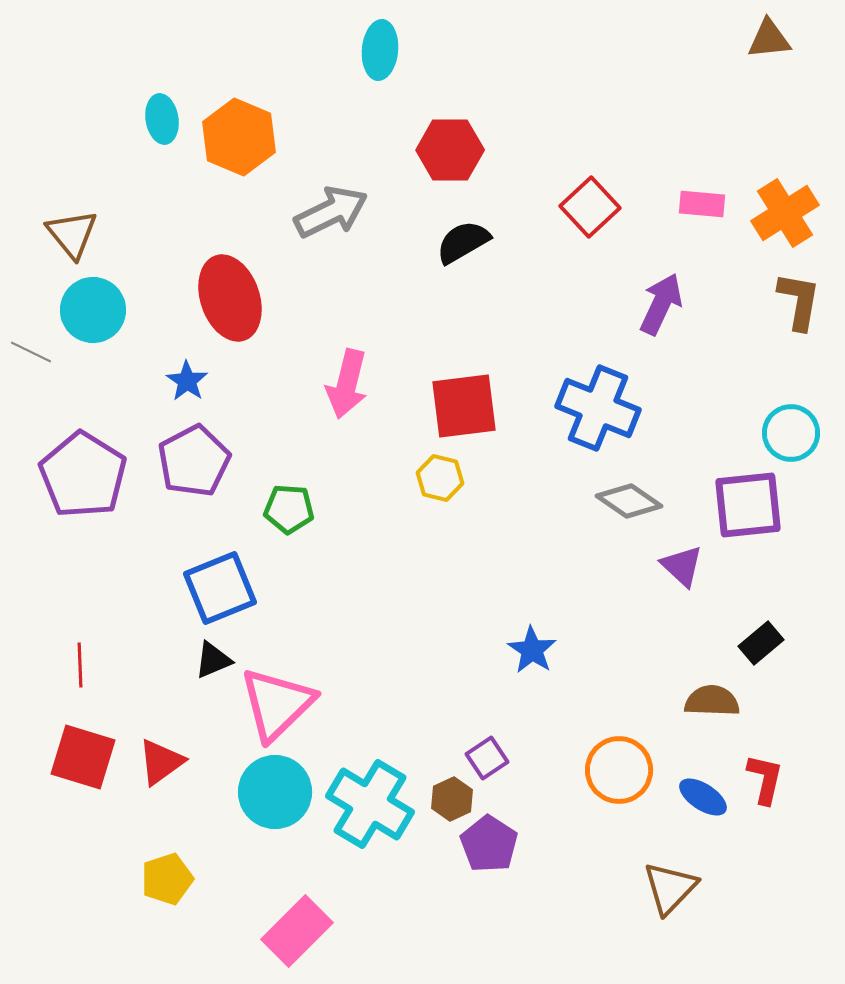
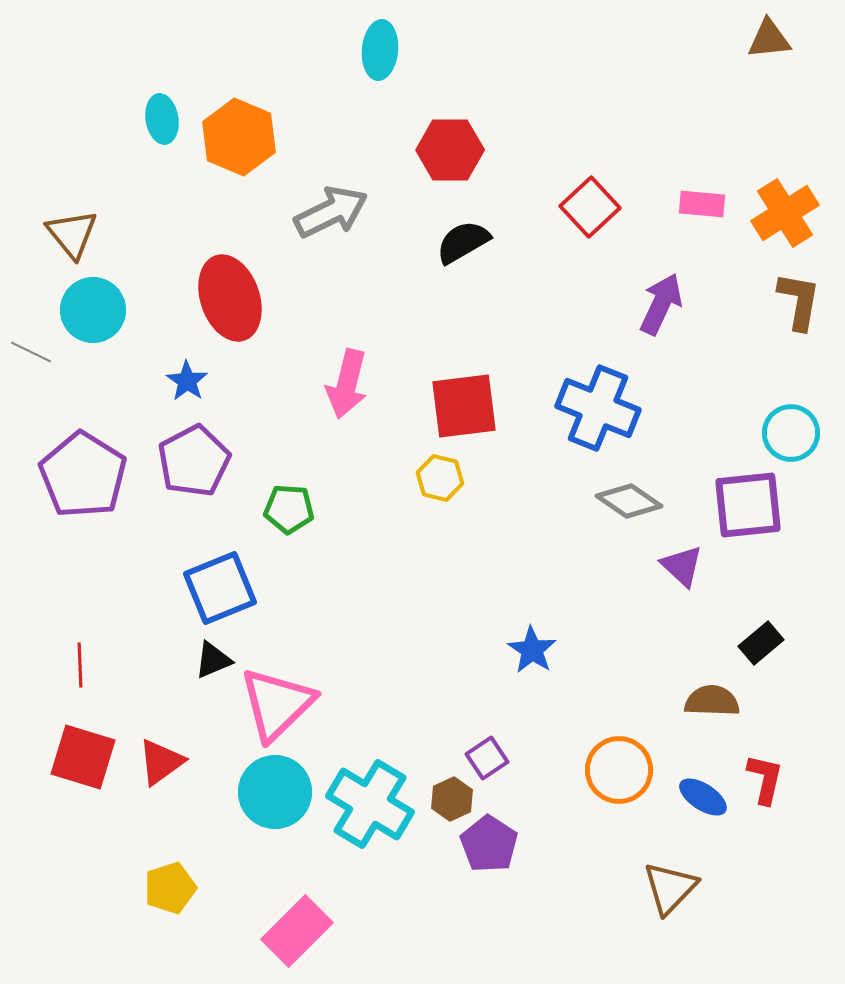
yellow pentagon at (167, 879): moved 3 px right, 9 px down
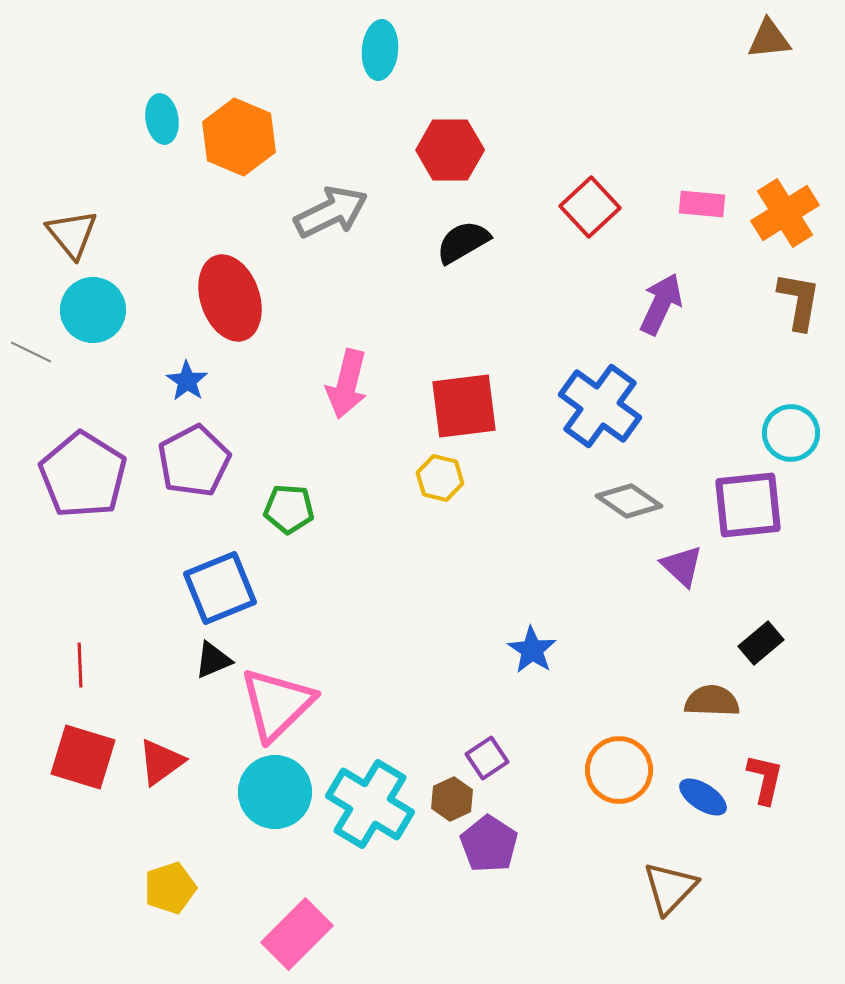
blue cross at (598, 408): moved 2 px right, 2 px up; rotated 14 degrees clockwise
pink rectangle at (297, 931): moved 3 px down
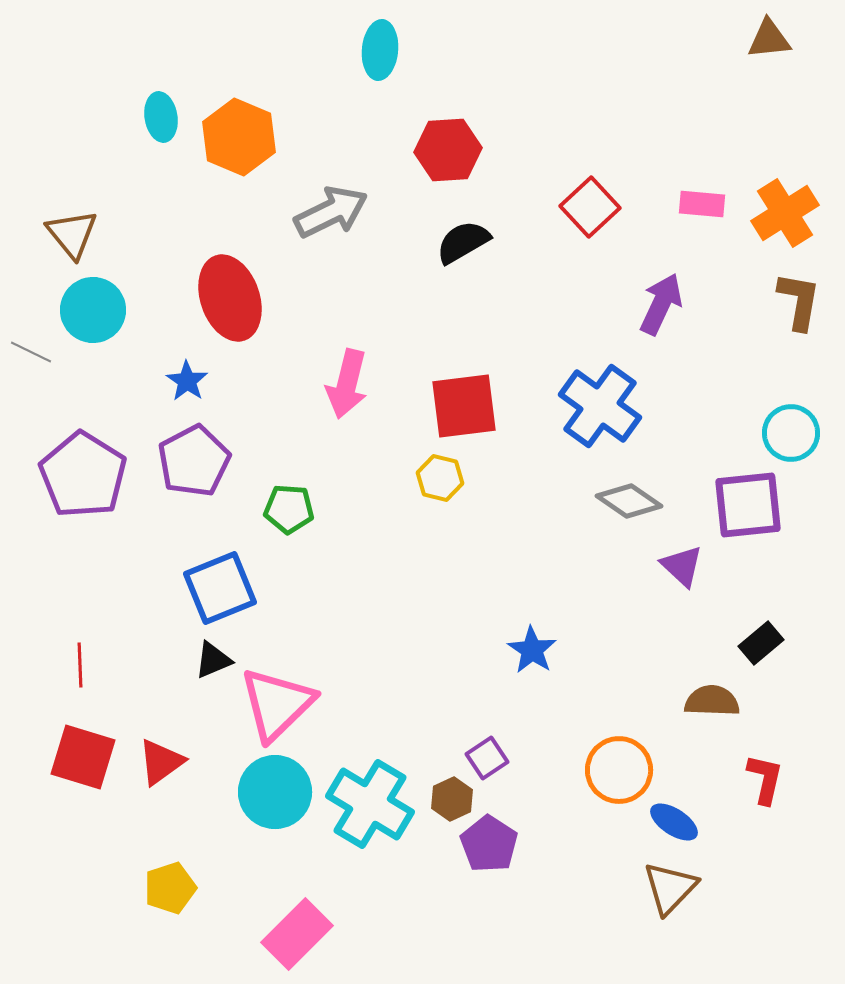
cyan ellipse at (162, 119): moved 1 px left, 2 px up
red hexagon at (450, 150): moved 2 px left; rotated 4 degrees counterclockwise
blue ellipse at (703, 797): moved 29 px left, 25 px down
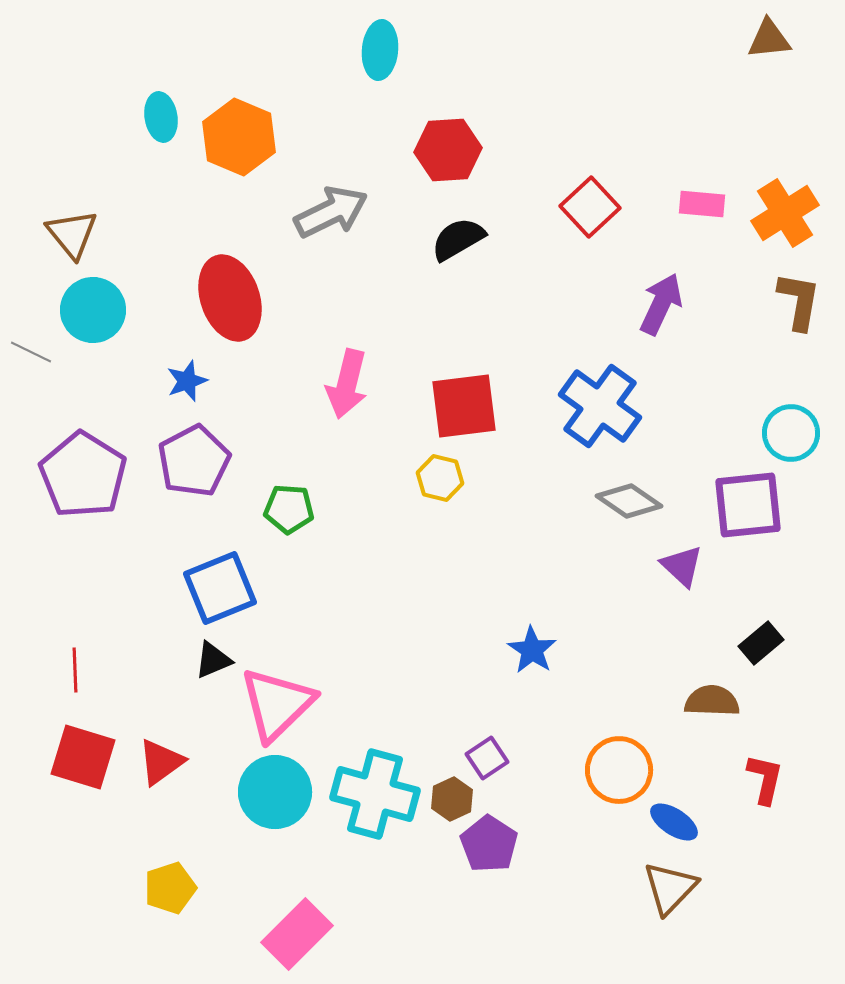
black semicircle at (463, 242): moved 5 px left, 3 px up
blue star at (187, 381): rotated 18 degrees clockwise
red line at (80, 665): moved 5 px left, 5 px down
cyan cross at (370, 804): moved 5 px right, 10 px up; rotated 16 degrees counterclockwise
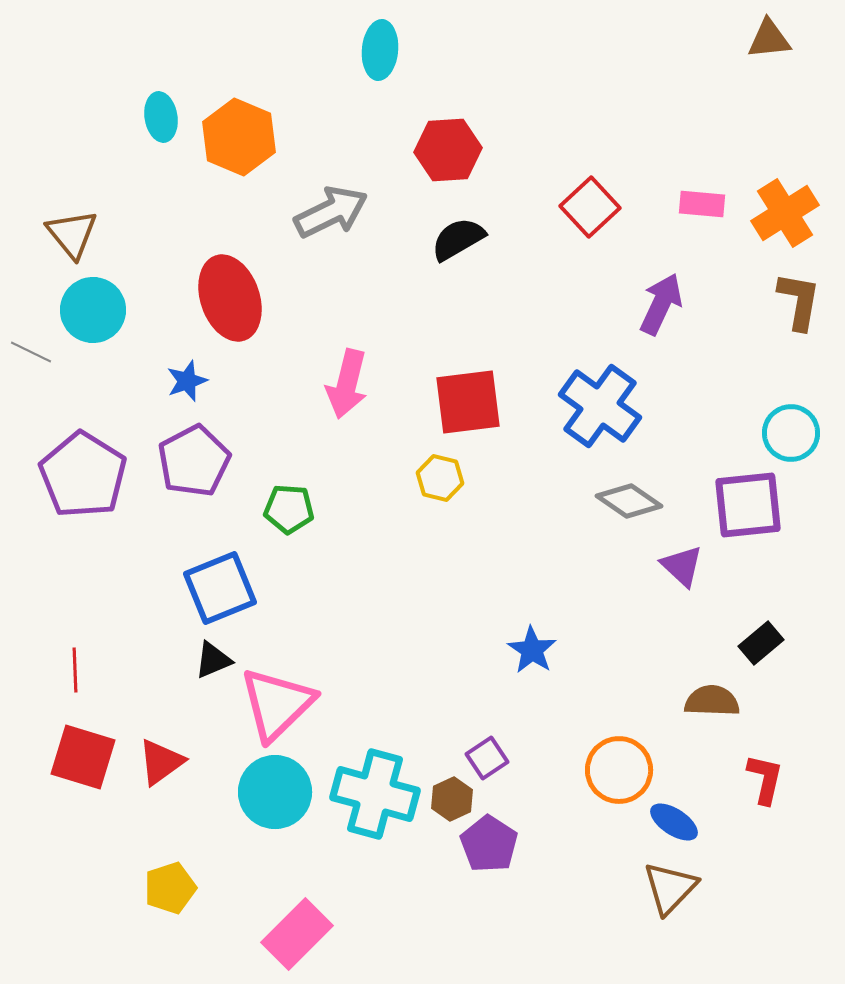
red square at (464, 406): moved 4 px right, 4 px up
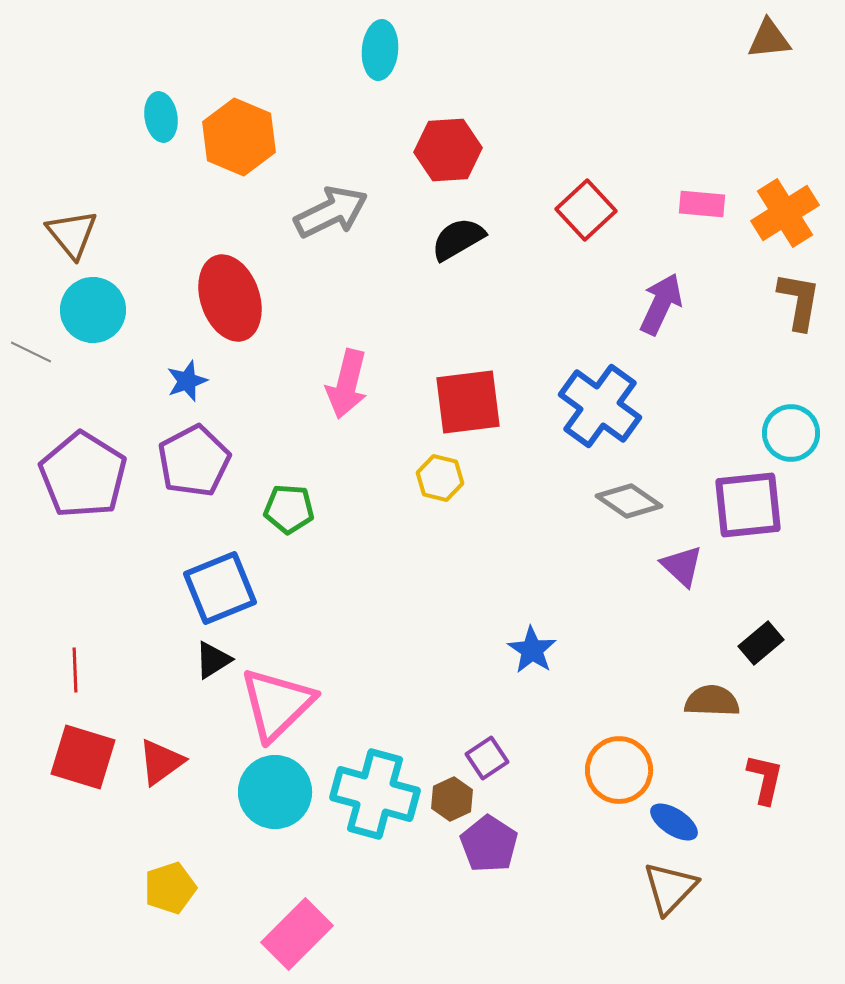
red square at (590, 207): moved 4 px left, 3 px down
black triangle at (213, 660): rotated 9 degrees counterclockwise
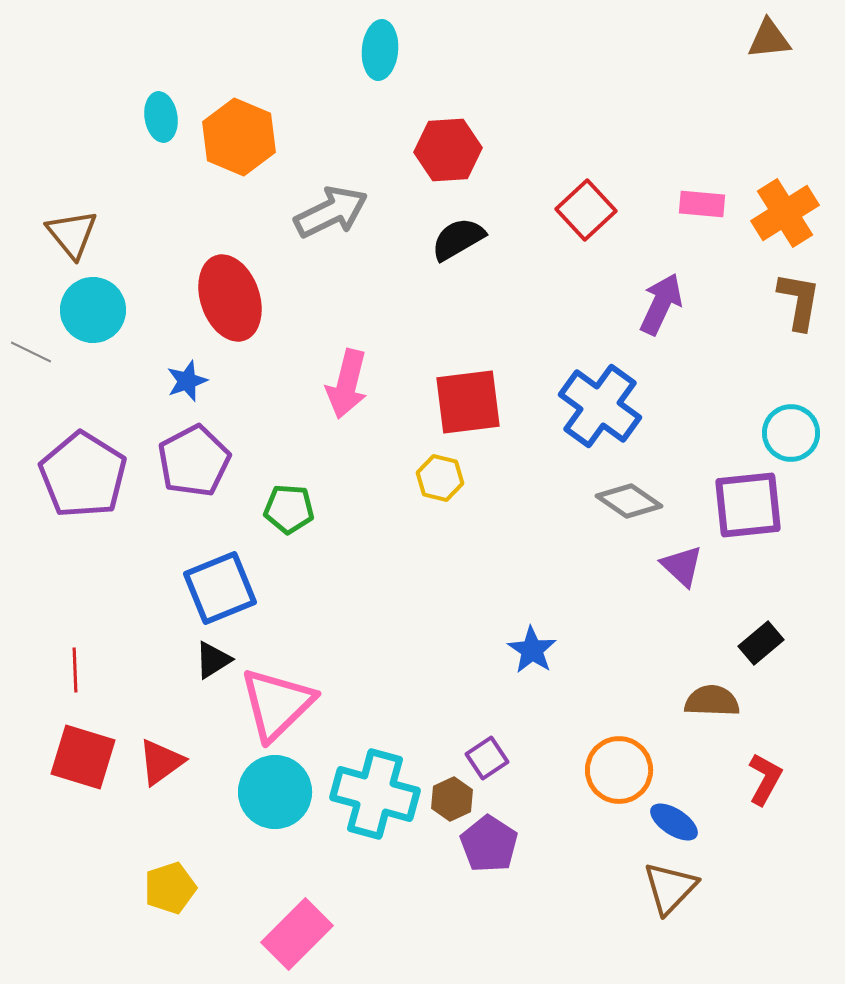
red L-shape at (765, 779): rotated 16 degrees clockwise
